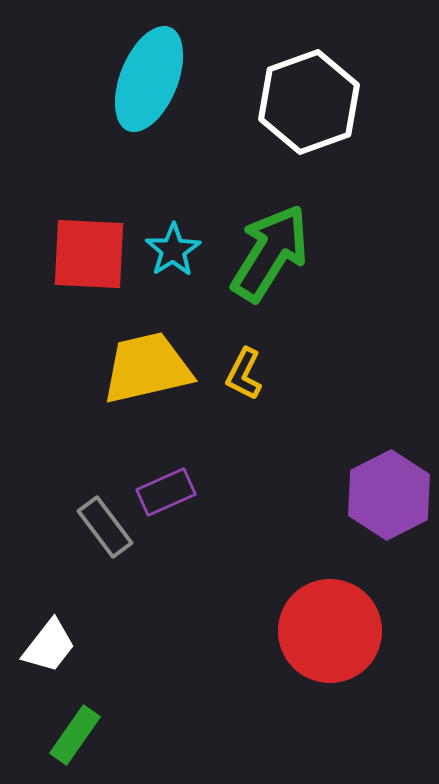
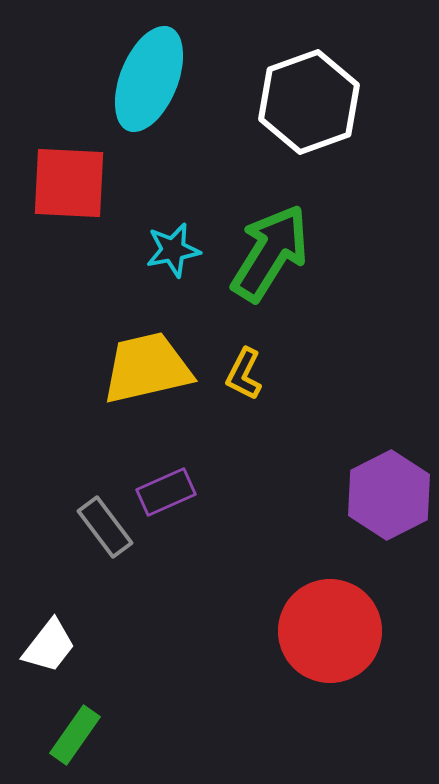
cyan star: rotated 22 degrees clockwise
red square: moved 20 px left, 71 px up
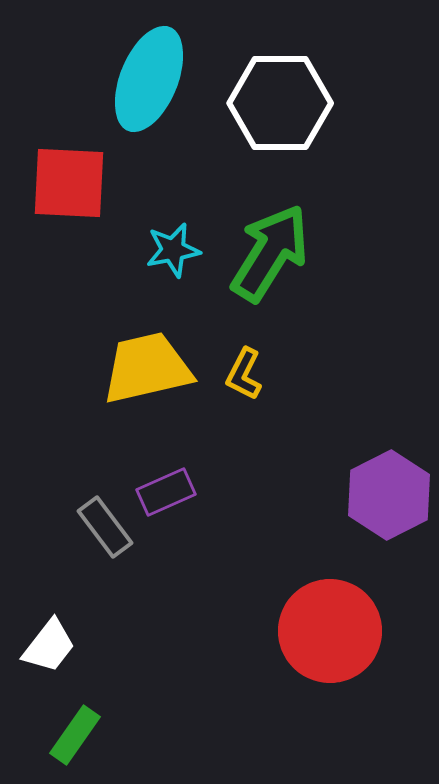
white hexagon: moved 29 px left, 1 px down; rotated 20 degrees clockwise
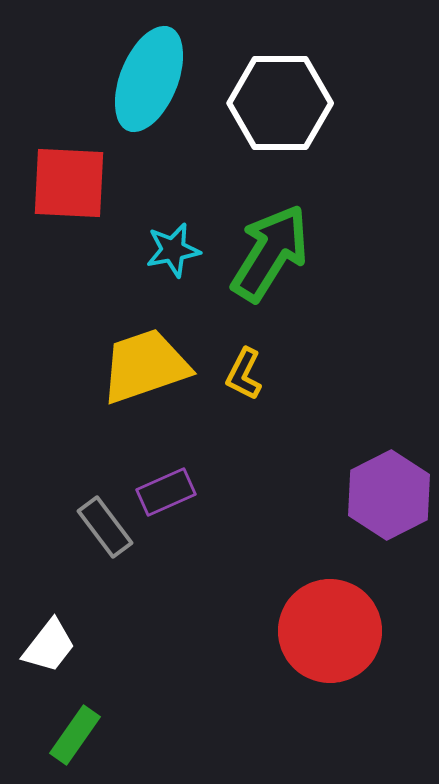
yellow trapezoid: moved 2 px left, 2 px up; rotated 6 degrees counterclockwise
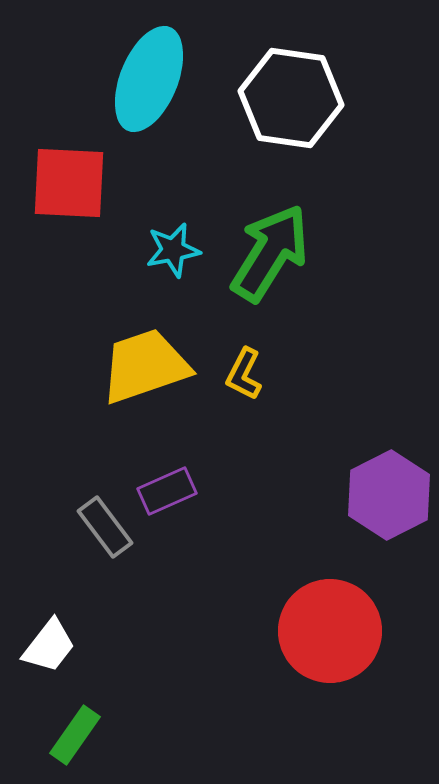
white hexagon: moved 11 px right, 5 px up; rotated 8 degrees clockwise
purple rectangle: moved 1 px right, 1 px up
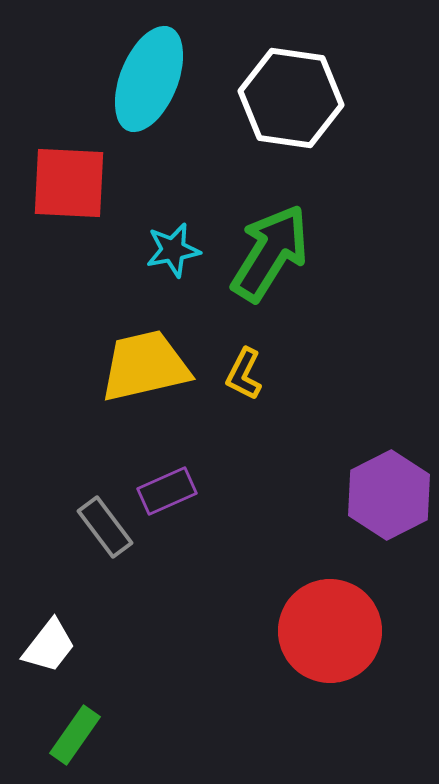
yellow trapezoid: rotated 6 degrees clockwise
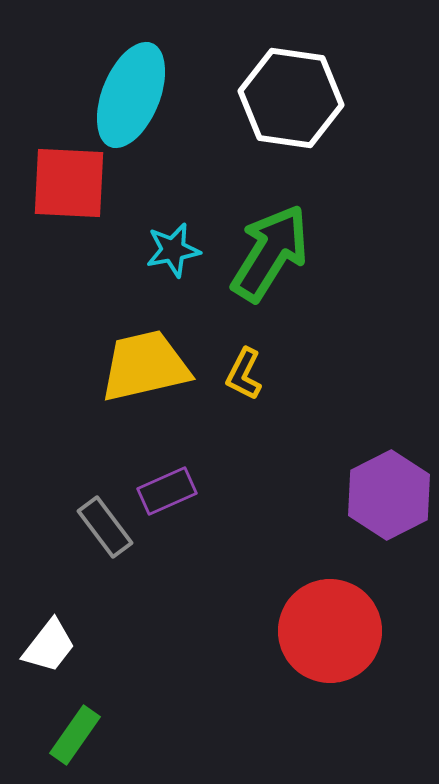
cyan ellipse: moved 18 px left, 16 px down
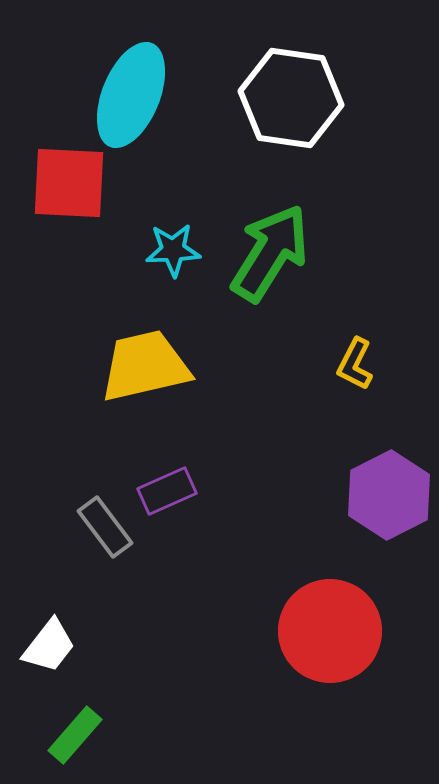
cyan star: rotated 8 degrees clockwise
yellow L-shape: moved 111 px right, 10 px up
green rectangle: rotated 6 degrees clockwise
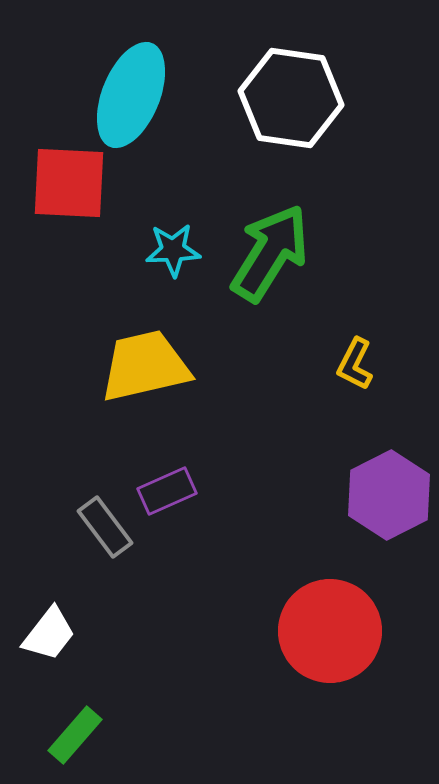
white trapezoid: moved 12 px up
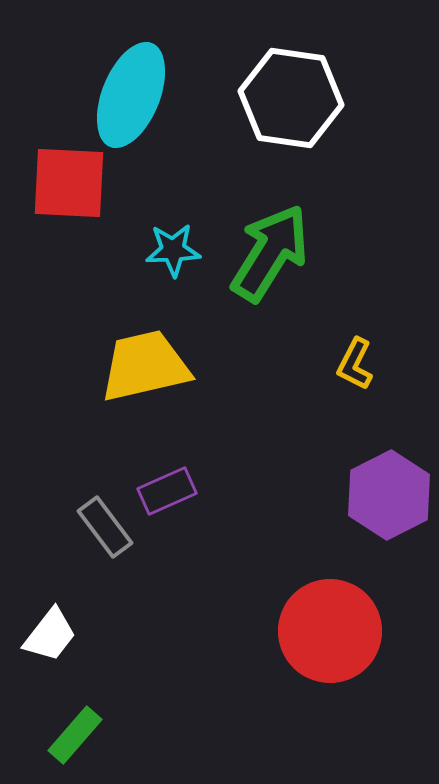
white trapezoid: moved 1 px right, 1 px down
